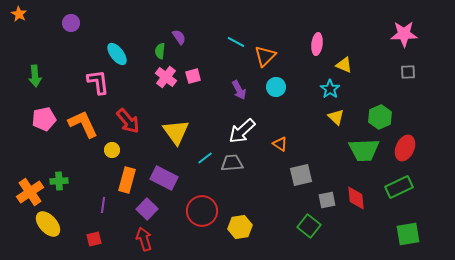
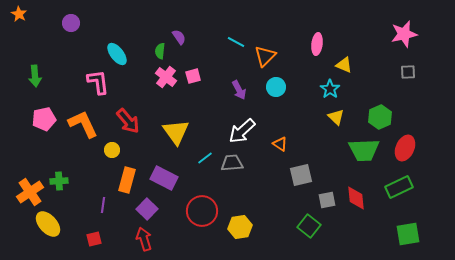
pink star at (404, 34): rotated 12 degrees counterclockwise
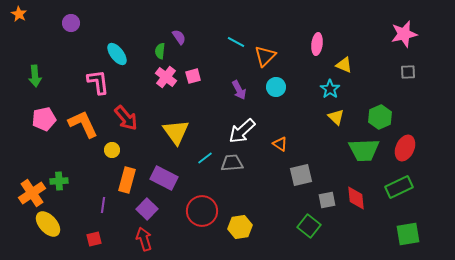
red arrow at (128, 121): moved 2 px left, 3 px up
orange cross at (30, 192): moved 2 px right, 1 px down
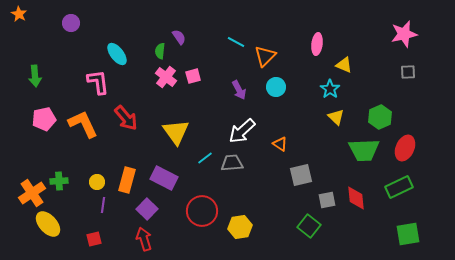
yellow circle at (112, 150): moved 15 px left, 32 px down
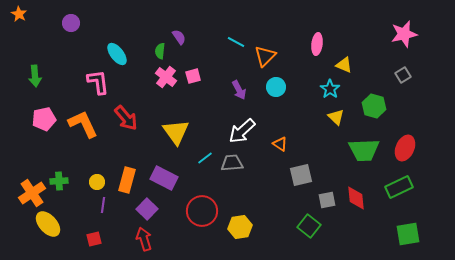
gray square at (408, 72): moved 5 px left, 3 px down; rotated 28 degrees counterclockwise
green hexagon at (380, 117): moved 6 px left, 11 px up; rotated 20 degrees counterclockwise
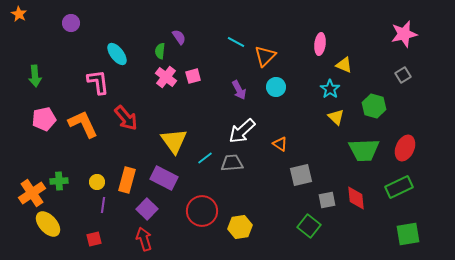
pink ellipse at (317, 44): moved 3 px right
yellow triangle at (176, 132): moved 2 px left, 9 px down
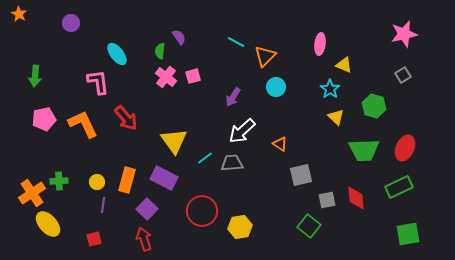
green arrow at (35, 76): rotated 10 degrees clockwise
purple arrow at (239, 90): moved 6 px left, 7 px down; rotated 60 degrees clockwise
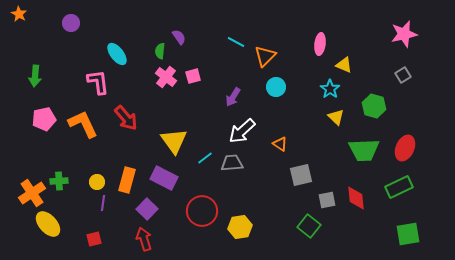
purple line at (103, 205): moved 2 px up
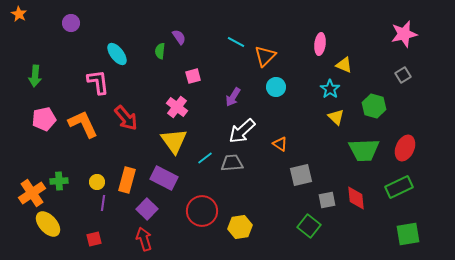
pink cross at (166, 77): moved 11 px right, 30 px down
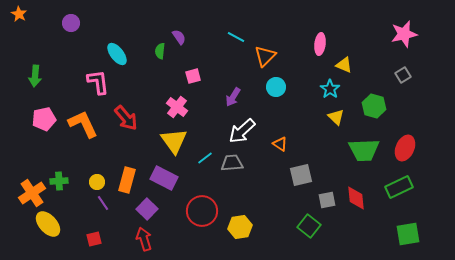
cyan line at (236, 42): moved 5 px up
purple line at (103, 203): rotated 42 degrees counterclockwise
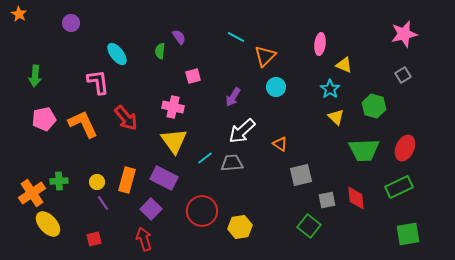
pink cross at (177, 107): moved 4 px left; rotated 25 degrees counterclockwise
purple square at (147, 209): moved 4 px right
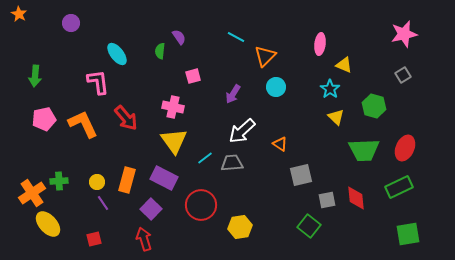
purple arrow at (233, 97): moved 3 px up
red circle at (202, 211): moved 1 px left, 6 px up
